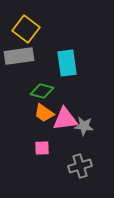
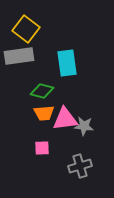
orange trapezoid: rotated 40 degrees counterclockwise
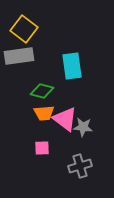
yellow square: moved 2 px left
cyan rectangle: moved 5 px right, 3 px down
pink triangle: rotated 44 degrees clockwise
gray star: moved 1 px left, 1 px down
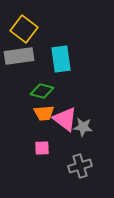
cyan rectangle: moved 11 px left, 7 px up
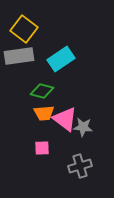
cyan rectangle: rotated 64 degrees clockwise
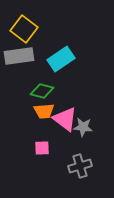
orange trapezoid: moved 2 px up
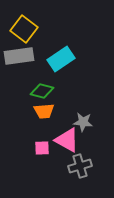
pink triangle: moved 2 px right, 21 px down; rotated 8 degrees counterclockwise
gray star: moved 5 px up
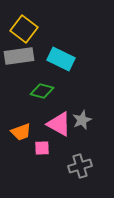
cyan rectangle: rotated 60 degrees clockwise
orange trapezoid: moved 23 px left, 21 px down; rotated 15 degrees counterclockwise
gray star: moved 1 px left, 2 px up; rotated 30 degrees counterclockwise
pink triangle: moved 8 px left, 16 px up
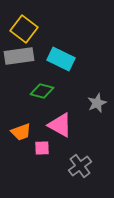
gray star: moved 15 px right, 17 px up
pink triangle: moved 1 px right, 1 px down
gray cross: rotated 20 degrees counterclockwise
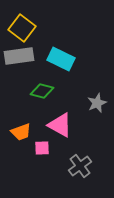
yellow square: moved 2 px left, 1 px up
